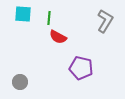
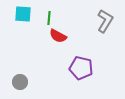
red semicircle: moved 1 px up
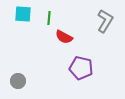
red semicircle: moved 6 px right, 1 px down
gray circle: moved 2 px left, 1 px up
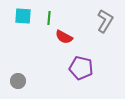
cyan square: moved 2 px down
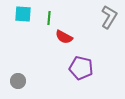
cyan square: moved 2 px up
gray L-shape: moved 4 px right, 4 px up
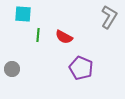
green line: moved 11 px left, 17 px down
purple pentagon: rotated 10 degrees clockwise
gray circle: moved 6 px left, 12 px up
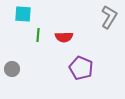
red semicircle: rotated 30 degrees counterclockwise
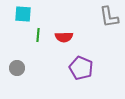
gray L-shape: rotated 140 degrees clockwise
gray circle: moved 5 px right, 1 px up
